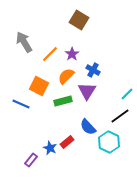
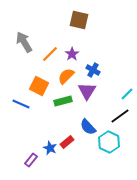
brown square: rotated 18 degrees counterclockwise
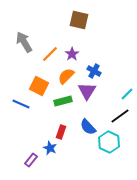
blue cross: moved 1 px right, 1 px down
red rectangle: moved 6 px left, 10 px up; rotated 32 degrees counterclockwise
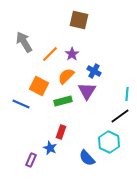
cyan line: rotated 40 degrees counterclockwise
blue semicircle: moved 1 px left, 31 px down
purple rectangle: rotated 16 degrees counterclockwise
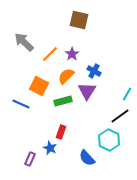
gray arrow: rotated 15 degrees counterclockwise
cyan line: rotated 24 degrees clockwise
cyan hexagon: moved 2 px up
purple rectangle: moved 1 px left, 1 px up
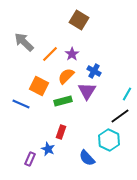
brown square: rotated 18 degrees clockwise
blue star: moved 2 px left, 1 px down
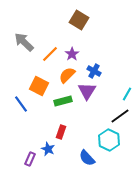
orange semicircle: moved 1 px right, 1 px up
blue line: rotated 30 degrees clockwise
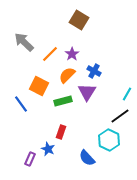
purple triangle: moved 1 px down
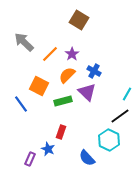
purple triangle: rotated 18 degrees counterclockwise
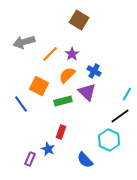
gray arrow: rotated 60 degrees counterclockwise
blue semicircle: moved 2 px left, 2 px down
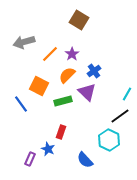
blue cross: rotated 24 degrees clockwise
